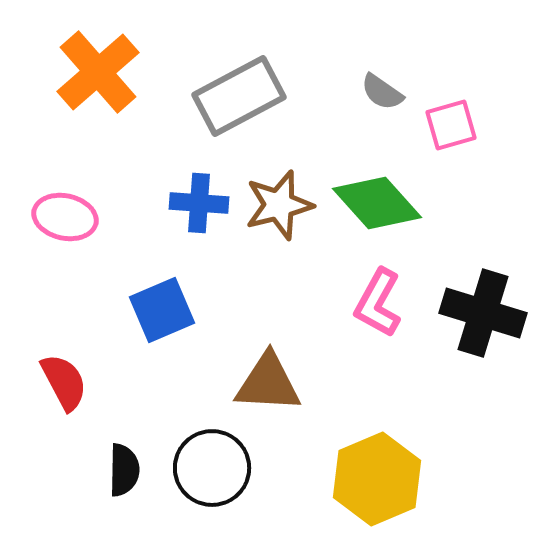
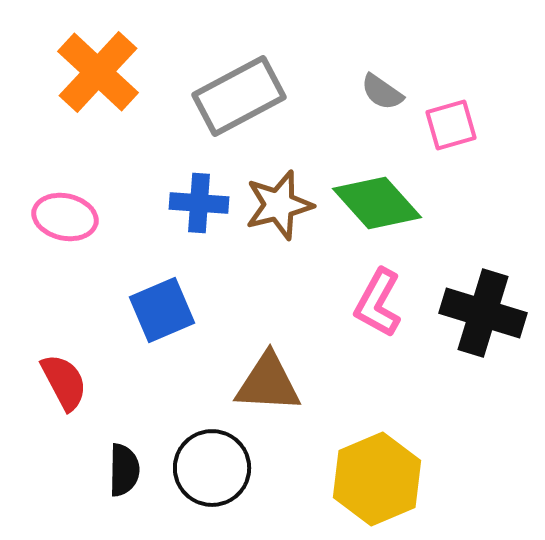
orange cross: rotated 6 degrees counterclockwise
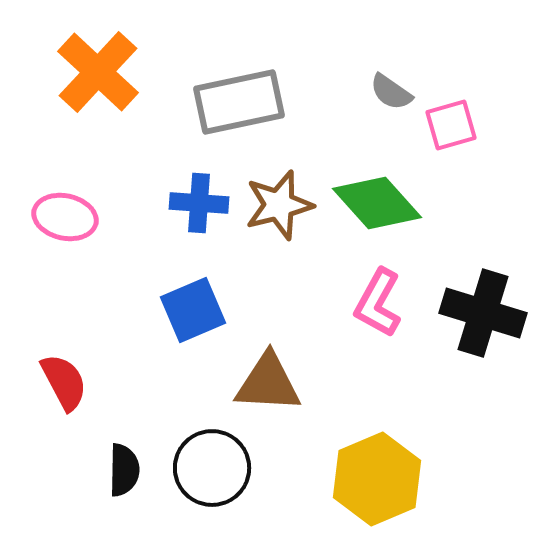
gray semicircle: moved 9 px right
gray rectangle: moved 6 px down; rotated 16 degrees clockwise
blue square: moved 31 px right
